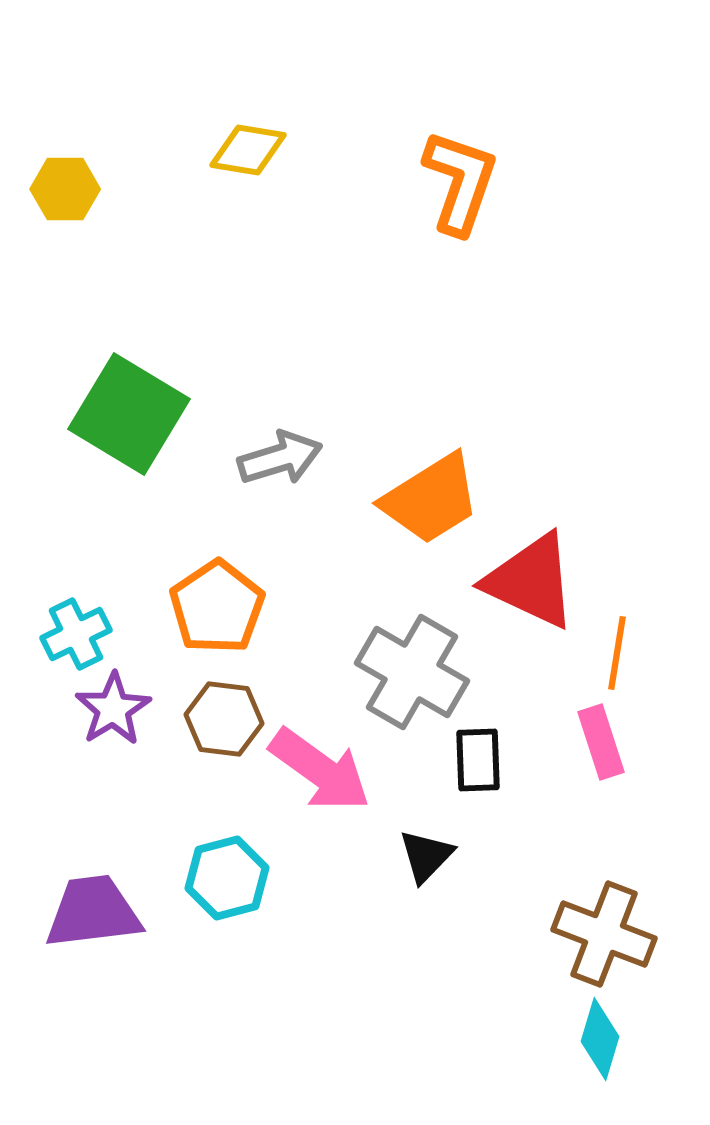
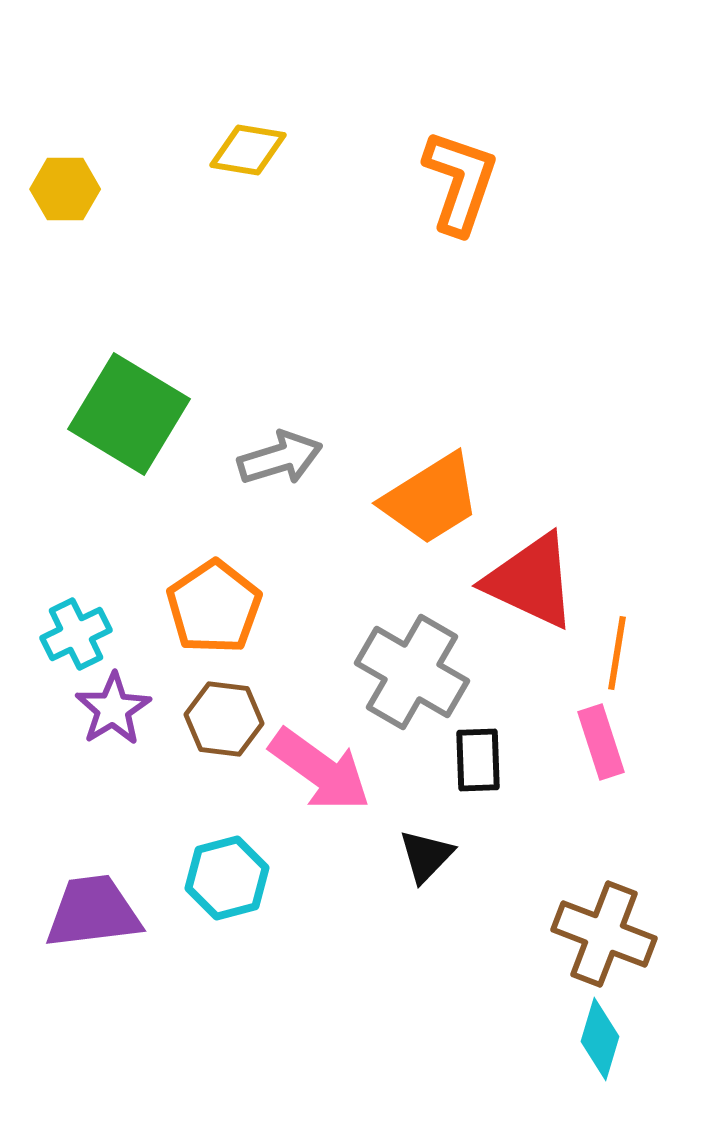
orange pentagon: moved 3 px left
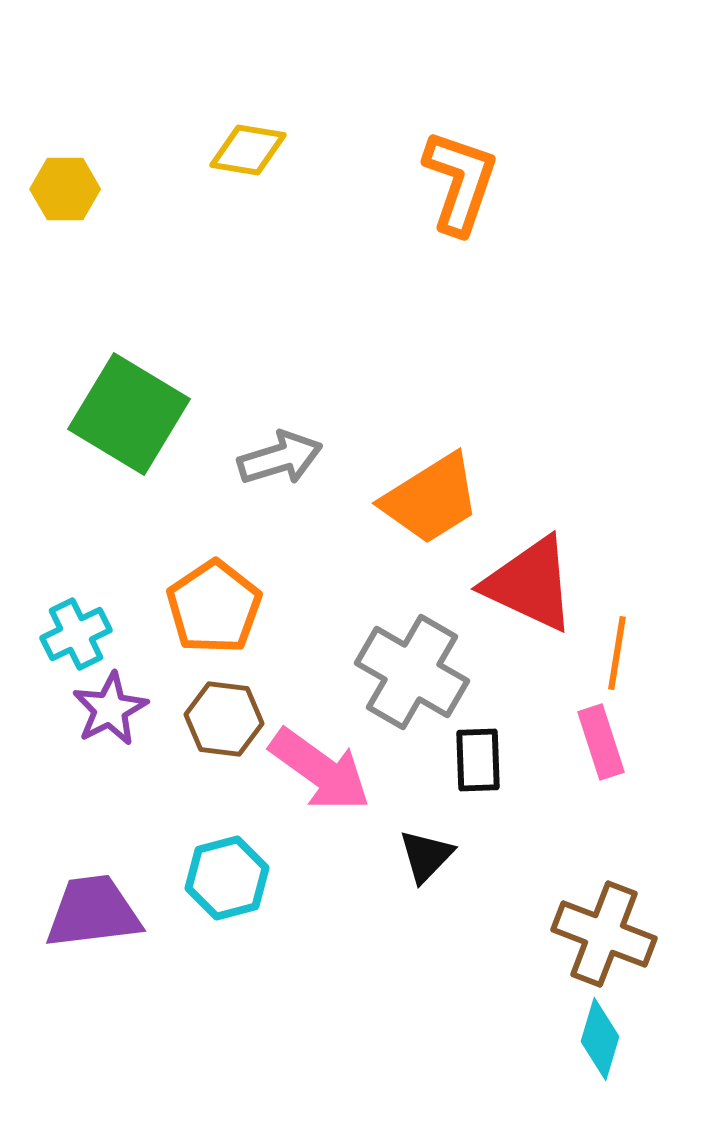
red triangle: moved 1 px left, 3 px down
purple star: moved 3 px left; rotated 4 degrees clockwise
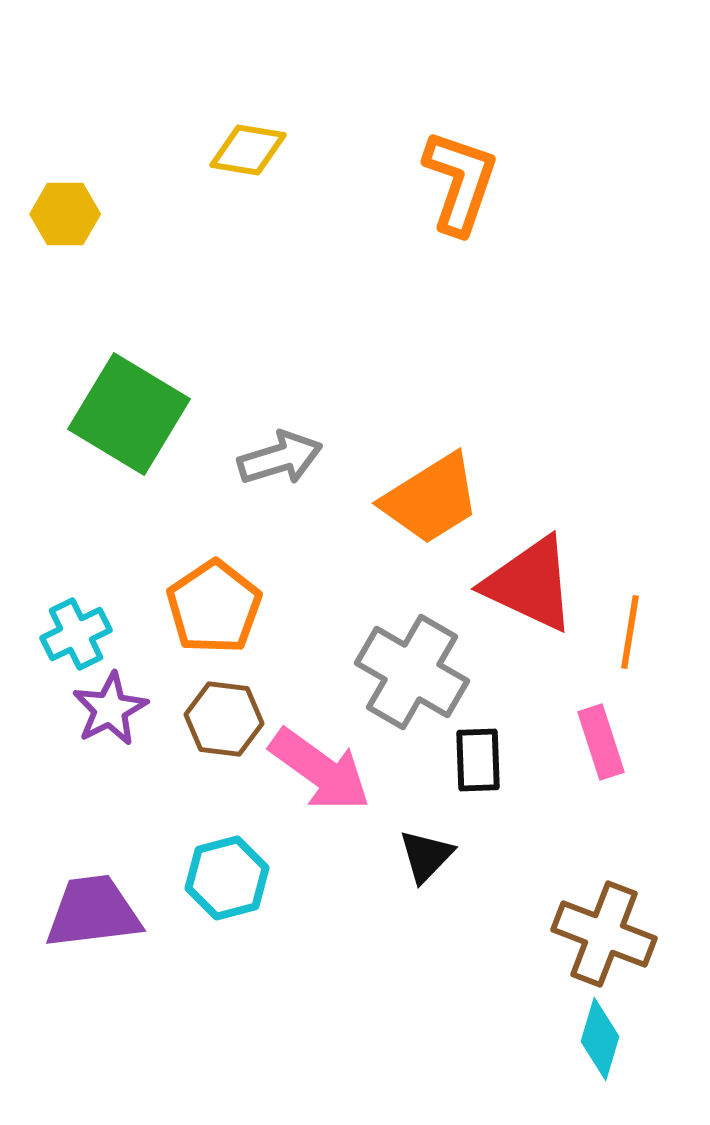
yellow hexagon: moved 25 px down
orange line: moved 13 px right, 21 px up
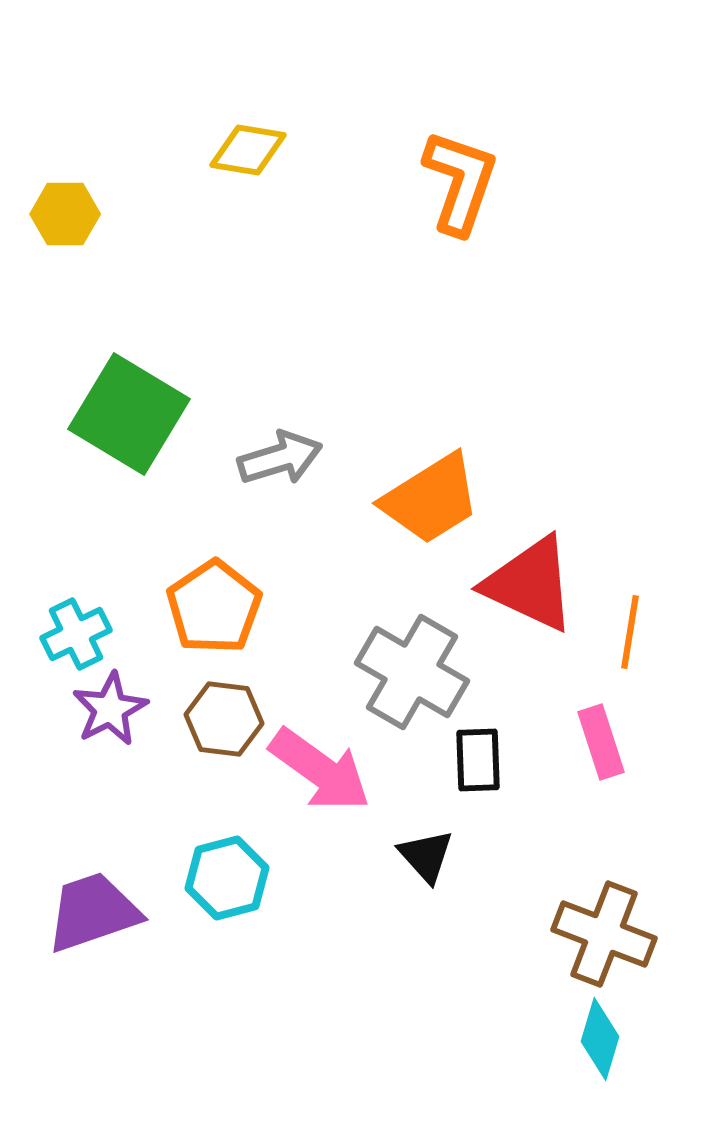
black triangle: rotated 26 degrees counterclockwise
purple trapezoid: rotated 12 degrees counterclockwise
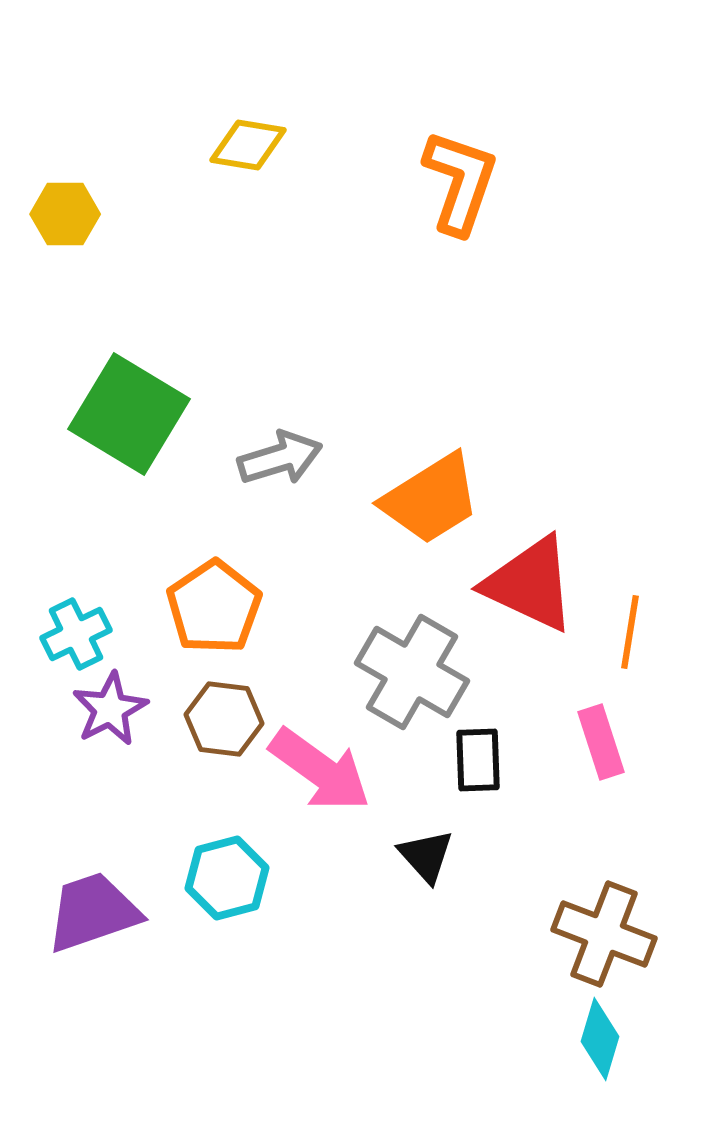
yellow diamond: moved 5 px up
